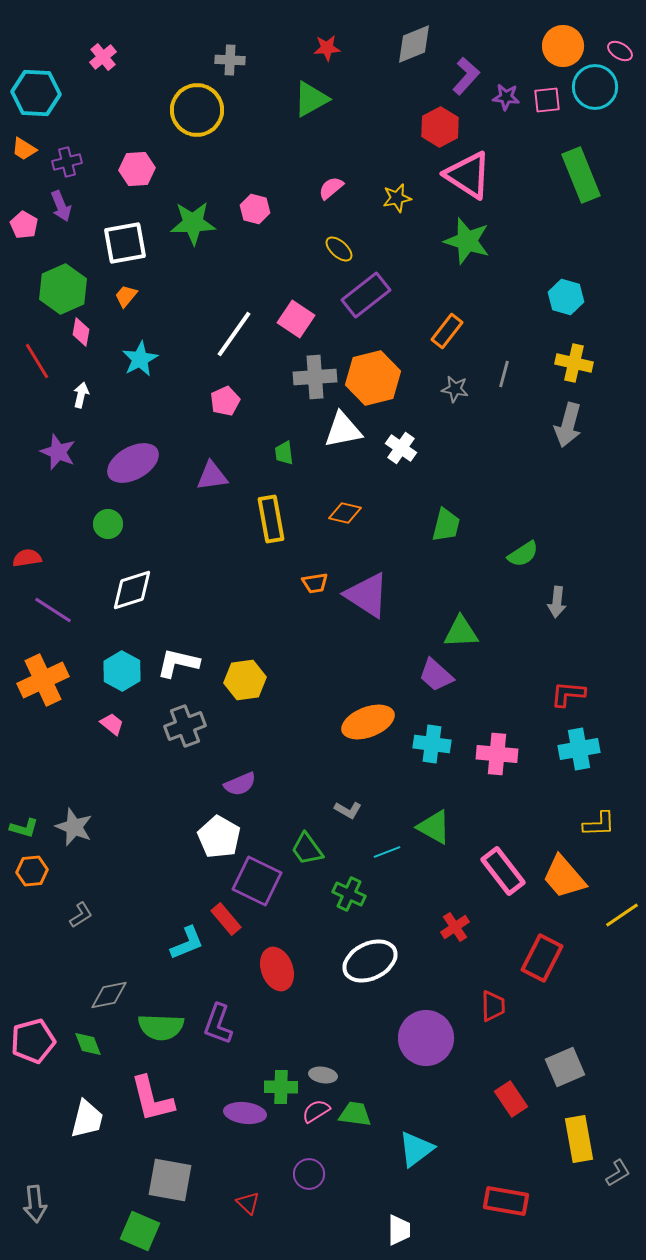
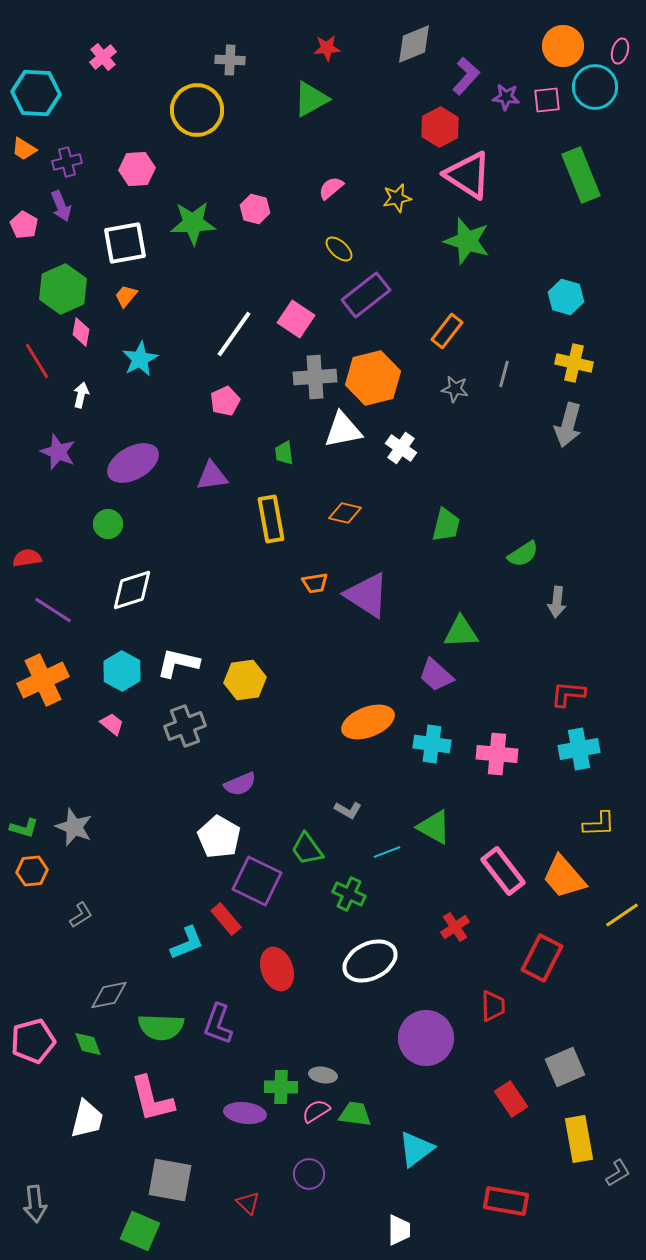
pink ellipse at (620, 51): rotated 75 degrees clockwise
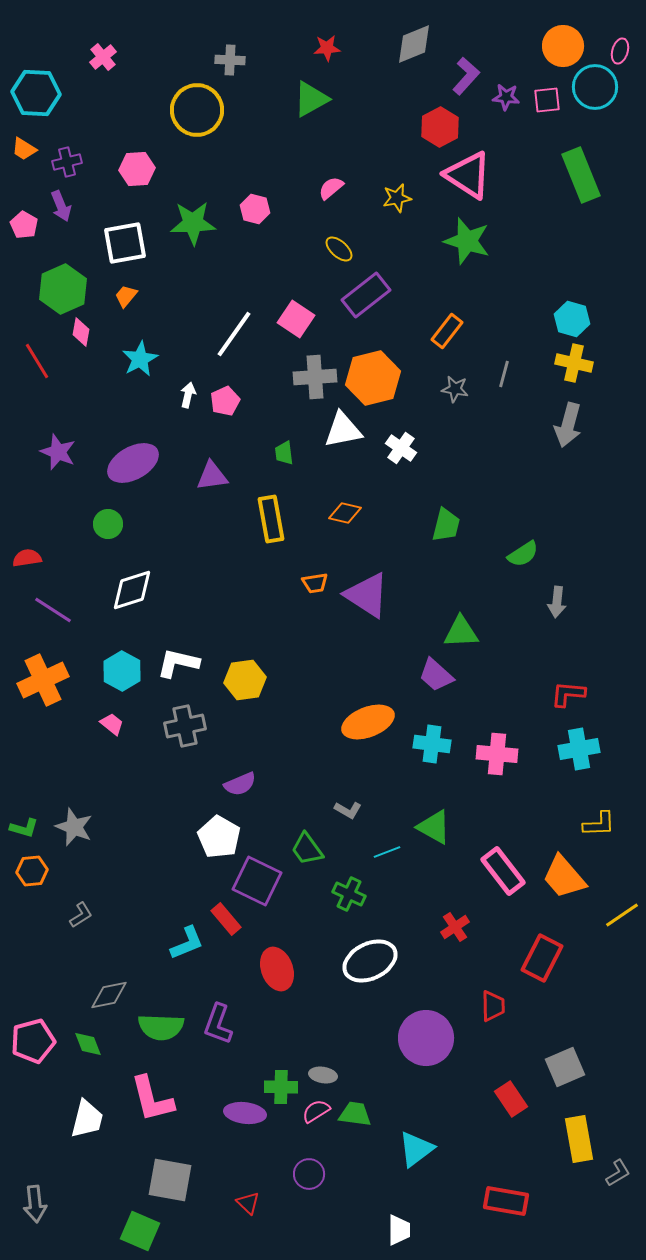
cyan hexagon at (566, 297): moved 6 px right, 22 px down
white arrow at (81, 395): moved 107 px right
gray cross at (185, 726): rotated 9 degrees clockwise
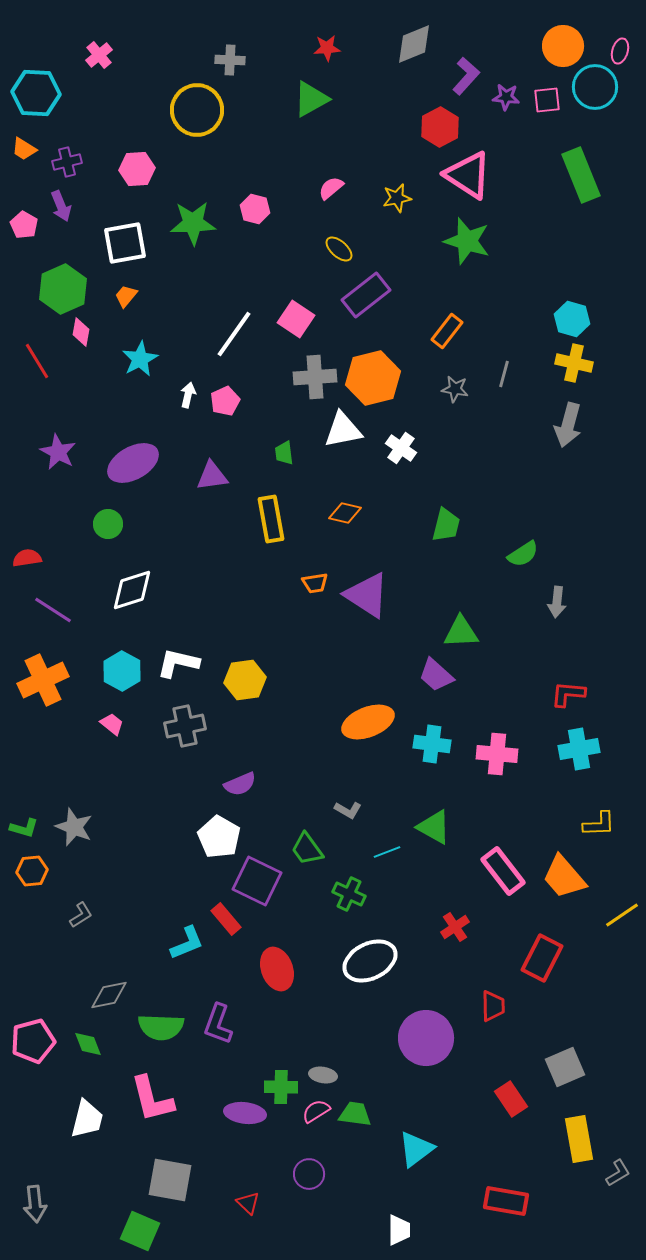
pink cross at (103, 57): moved 4 px left, 2 px up
purple star at (58, 452): rotated 6 degrees clockwise
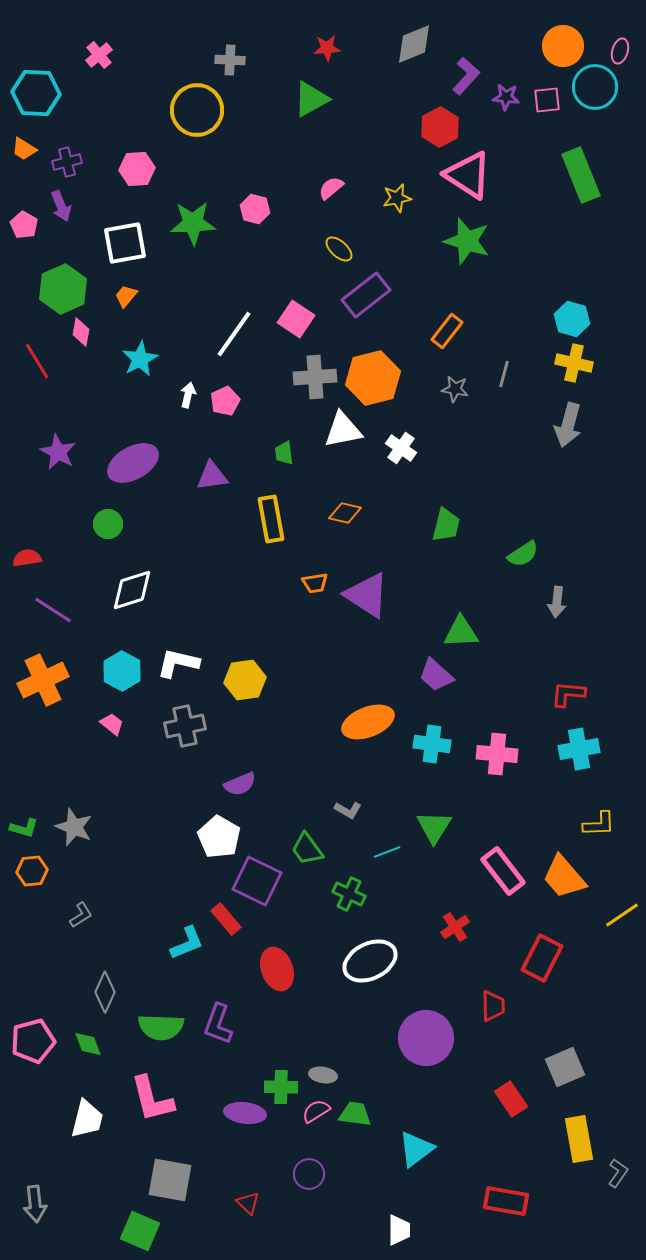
green triangle at (434, 827): rotated 33 degrees clockwise
gray diamond at (109, 995): moved 4 px left, 3 px up; rotated 54 degrees counterclockwise
gray L-shape at (618, 1173): rotated 24 degrees counterclockwise
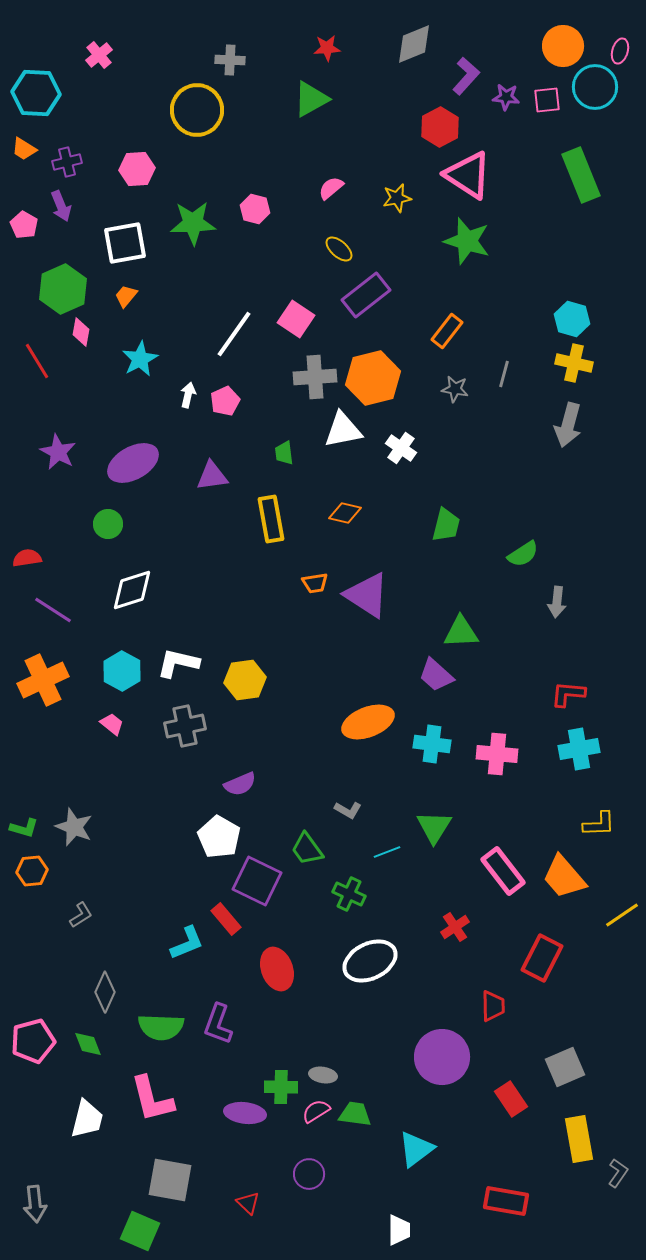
purple circle at (426, 1038): moved 16 px right, 19 px down
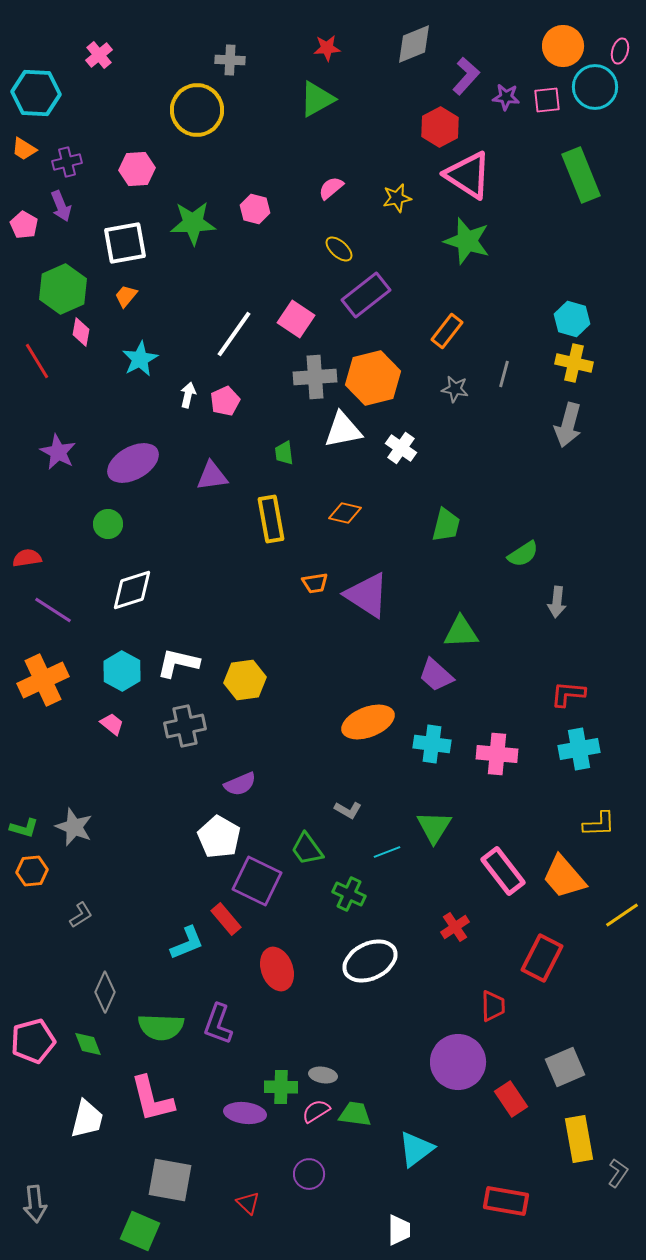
green triangle at (311, 99): moved 6 px right
purple circle at (442, 1057): moved 16 px right, 5 px down
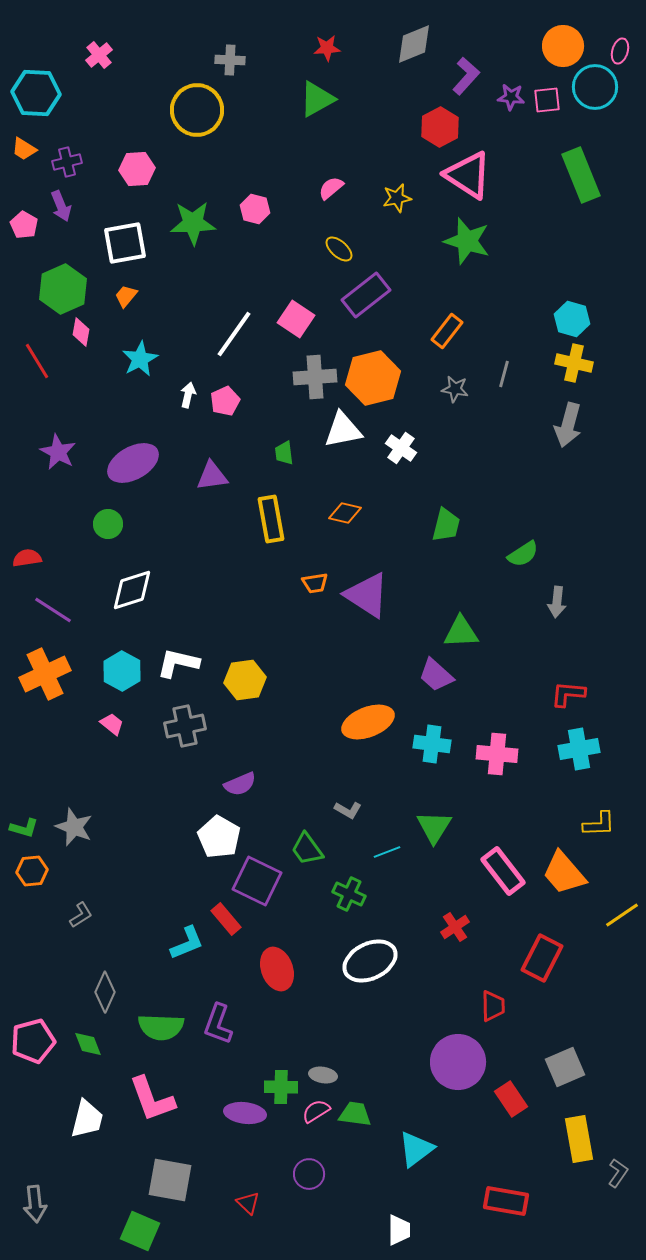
purple star at (506, 97): moved 5 px right
orange cross at (43, 680): moved 2 px right, 6 px up
orange trapezoid at (564, 877): moved 4 px up
pink L-shape at (152, 1099): rotated 6 degrees counterclockwise
